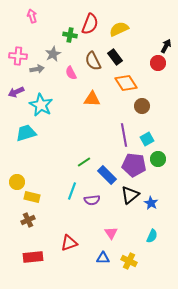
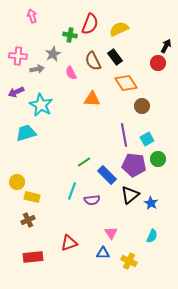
blue triangle: moved 5 px up
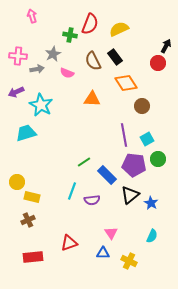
pink semicircle: moved 4 px left; rotated 40 degrees counterclockwise
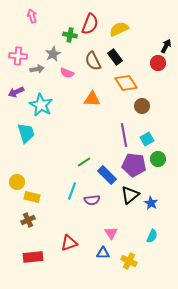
cyan trapezoid: rotated 90 degrees clockwise
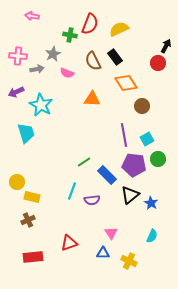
pink arrow: rotated 64 degrees counterclockwise
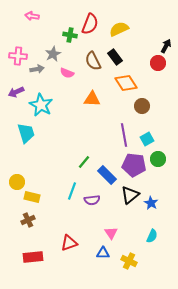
green line: rotated 16 degrees counterclockwise
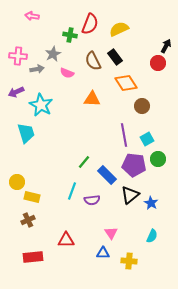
red triangle: moved 3 px left, 3 px up; rotated 18 degrees clockwise
yellow cross: rotated 21 degrees counterclockwise
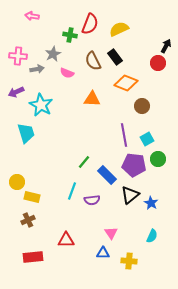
orange diamond: rotated 35 degrees counterclockwise
